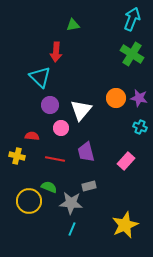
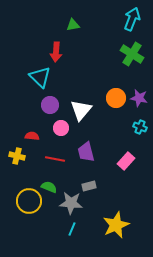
yellow star: moved 9 px left
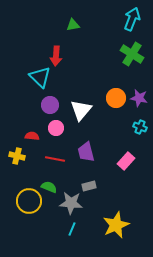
red arrow: moved 4 px down
pink circle: moved 5 px left
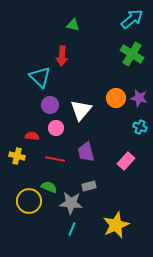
cyan arrow: rotated 30 degrees clockwise
green triangle: rotated 24 degrees clockwise
red arrow: moved 6 px right
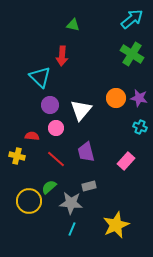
red line: moved 1 px right; rotated 30 degrees clockwise
green semicircle: rotated 63 degrees counterclockwise
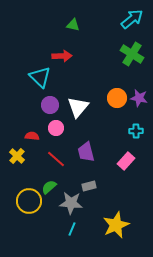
red arrow: rotated 96 degrees counterclockwise
orange circle: moved 1 px right
white triangle: moved 3 px left, 3 px up
cyan cross: moved 4 px left, 4 px down; rotated 24 degrees counterclockwise
yellow cross: rotated 28 degrees clockwise
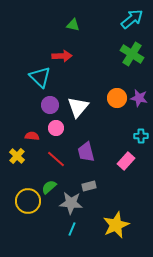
cyan cross: moved 5 px right, 5 px down
yellow circle: moved 1 px left
